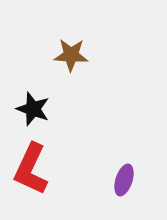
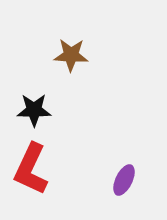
black star: moved 1 px right, 1 px down; rotated 20 degrees counterclockwise
purple ellipse: rotated 8 degrees clockwise
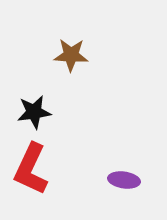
black star: moved 2 px down; rotated 8 degrees counterclockwise
purple ellipse: rotated 72 degrees clockwise
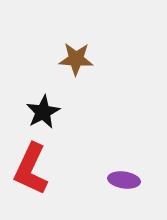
brown star: moved 5 px right, 4 px down
black star: moved 9 px right; rotated 20 degrees counterclockwise
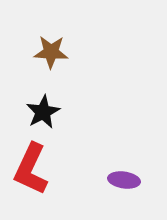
brown star: moved 25 px left, 7 px up
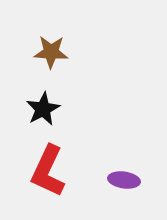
black star: moved 3 px up
red L-shape: moved 17 px right, 2 px down
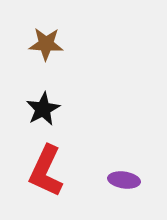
brown star: moved 5 px left, 8 px up
red L-shape: moved 2 px left
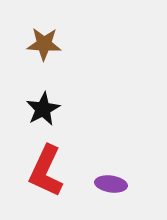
brown star: moved 2 px left
purple ellipse: moved 13 px left, 4 px down
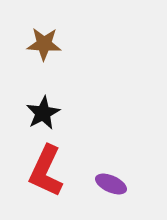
black star: moved 4 px down
purple ellipse: rotated 16 degrees clockwise
